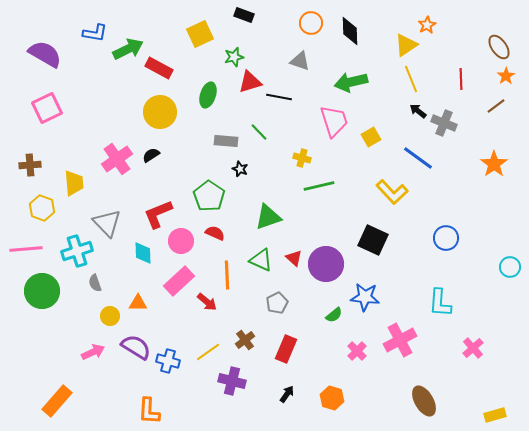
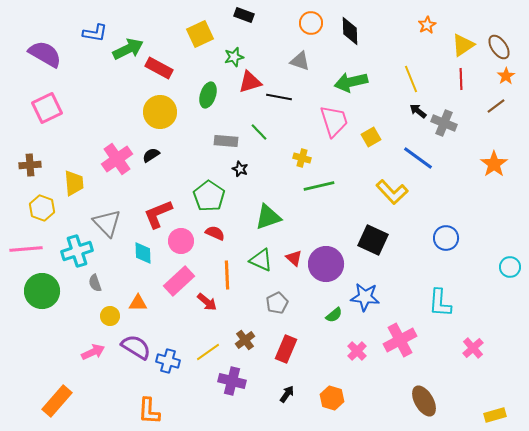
yellow triangle at (406, 45): moved 57 px right
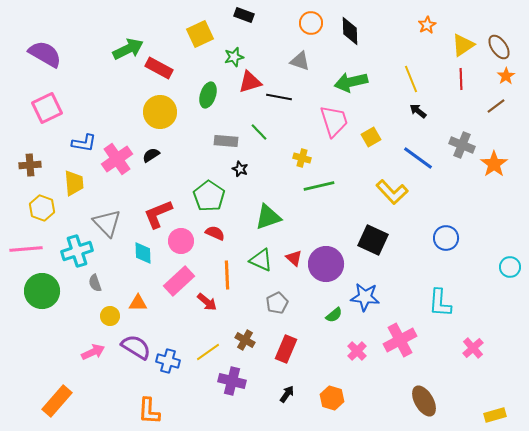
blue L-shape at (95, 33): moved 11 px left, 110 px down
gray cross at (444, 123): moved 18 px right, 22 px down
brown cross at (245, 340): rotated 24 degrees counterclockwise
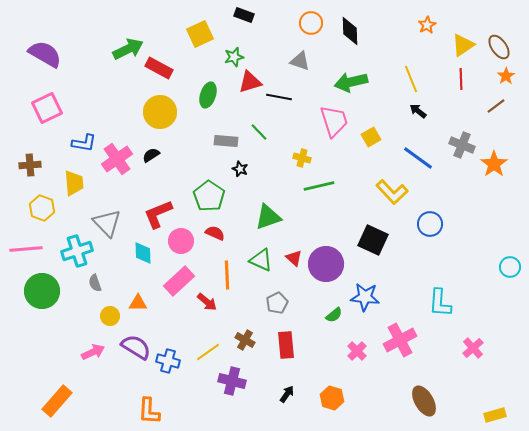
blue circle at (446, 238): moved 16 px left, 14 px up
red rectangle at (286, 349): moved 4 px up; rotated 28 degrees counterclockwise
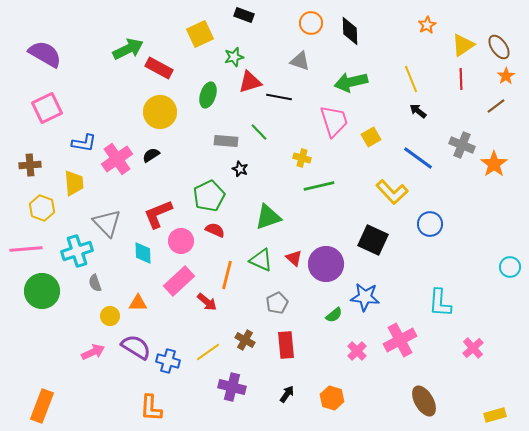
green pentagon at (209, 196): rotated 12 degrees clockwise
red semicircle at (215, 233): moved 3 px up
orange line at (227, 275): rotated 16 degrees clockwise
purple cross at (232, 381): moved 6 px down
orange rectangle at (57, 401): moved 15 px left, 5 px down; rotated 20 degrees counterclockwise
orange L-shape at (149, 411): moved 2 px right, 3 px up
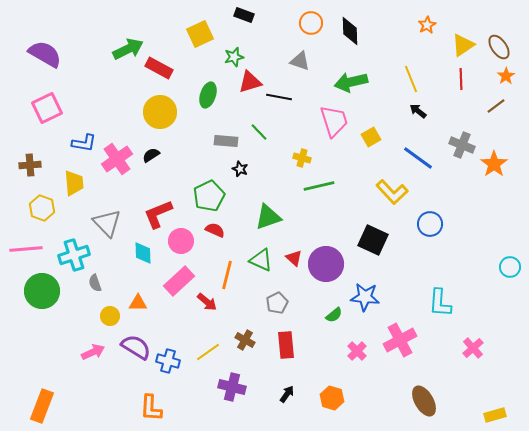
cyan cross at (77, 251): moved 3 px left, 4 px down
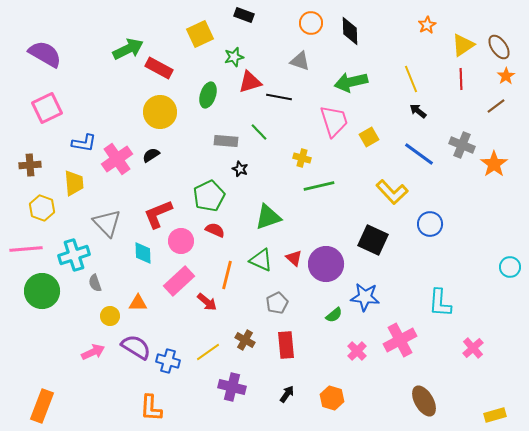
yellow square at (371, 137): moved 2 px left
blue line at (418, 158): moved 1 px right, 4 px up
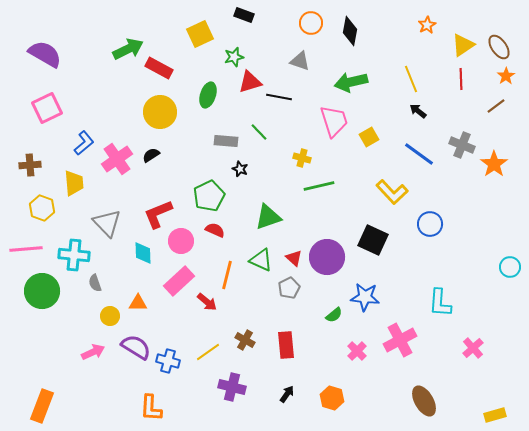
black diamond at (350, 31): rotated 12 degrees clockwise
blue L-shape at (84, 143): rotated 50 degrees counterclockwise
cyan cross at (74, 255): rotated 24 degrees clockwise
purple circle at (326, 264): moved 1 px right, 7 px up
gray pentagon at (277, 303): moved 12 px right, 15 px up
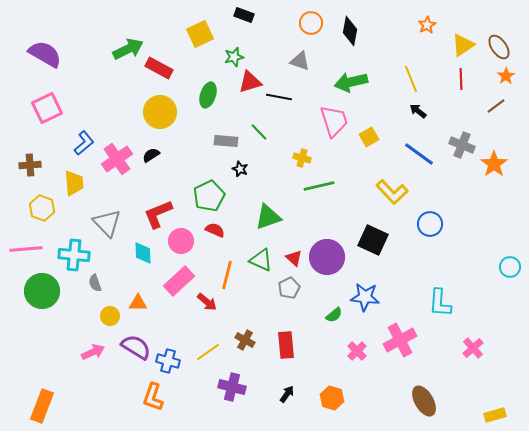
orange L-shape at (151, 408): moved 2 px right, 11 px up; rotated 16 degrees clockwise
